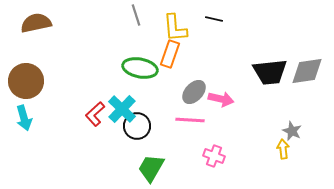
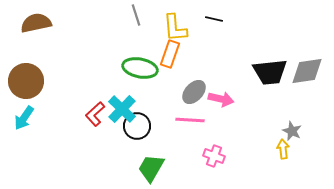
cyan arrow: rotated 50 degrees clockwise
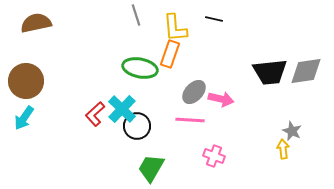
gray diamond: moved 1 px left
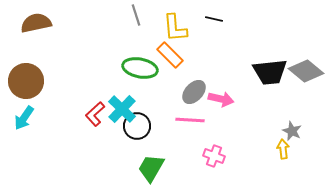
orange rectangle: moved 1 px down; rotated 64 degrees counterclockwise
gray diamond: rotated 48 degrees clockwise
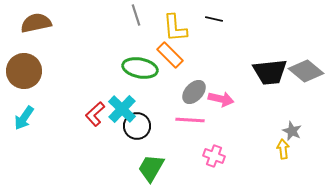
brown circle: moved 2 px left, 10 px up
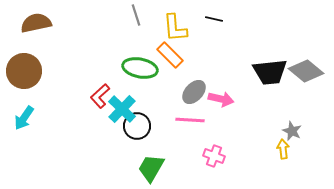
red L-shape: moved 5 px right, 18 px up
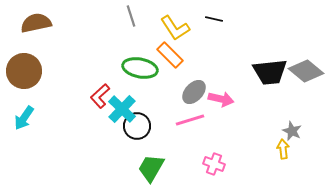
gray line: moved 5 px left, 1 px down
yellow L-shape: rotated 28 degrees counterclockwise
pink line: rotated 20 degrees counterclockwise
pink cross: moved 8 px down
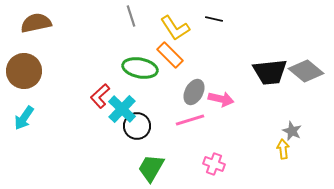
gray ellipse: rotated 15 degrees counterclockwise
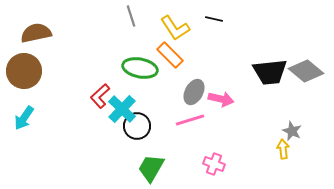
brown semicircle: moved 10 px down
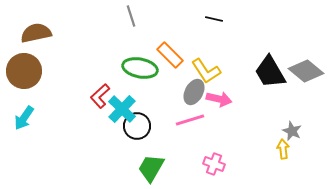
yellow L-shape: moved 31 px right, 43 px down
black trapezoid: rotated 66 degrees clockwise
pink arrow: moved 2 px left
